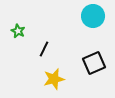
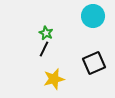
green star: moved 28 px right, 2 px down
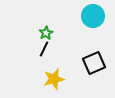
green star: rotated 16 degrees clockwise
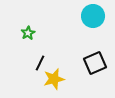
green star: moved 18 px left
black line: moved 4 px left, 14 px down
black square: moved 1 px right
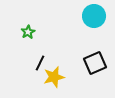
cyan circle: moved 1 px right
green star: moved 1 px up
yellow star: moved 2 px up
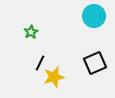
green star: moved 3 px right
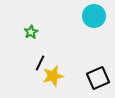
black square: moved 3 px right, 15 px down
yellow star: moved 1 px left, 1 px up
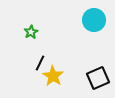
cyan circle: moved 4 px down
yellow star: rotated 25 degrees counterclockwise
